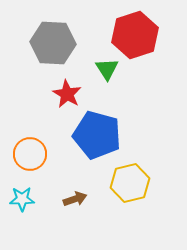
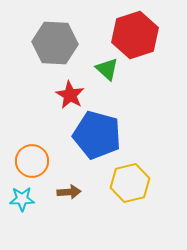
gray hexagon: moved 2 px right
green triangle: rotated 15 degrees counterclockwise
red star: moved 3 px right, 1 px down
orange circle: moved 2 px right, 7 px down
brown arrow: moved 6 px left, 7 px up; rotated 15 degrees clockwise
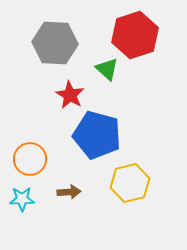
orange circle: moved 2 px left, 2 px up
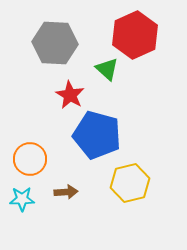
red hexagon: rotated 6 degrees counterclockwise
brown arrow: moved 3 px left
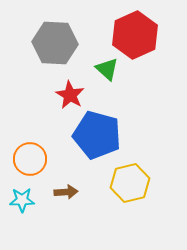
cyan star: moved 1 px down
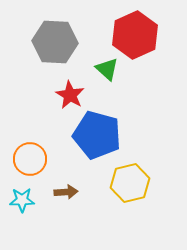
gray hexagon: moved 1 px up
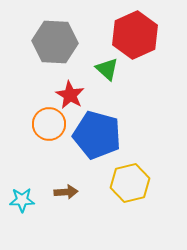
orange circle: moved 19 px right, 35 px up
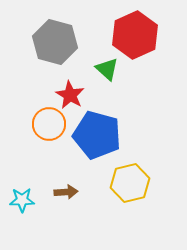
gray hexagon: rotated 12 degrees clockwise
